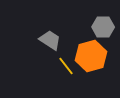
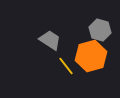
gray hexagon: moved 3 px left, 3 px down; rotated 15 degrees clockwise
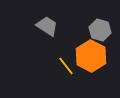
gray trapezoid: moved 3 px left, 14 px up
orange hexagon: rotated 16 degrees counterclockwise
